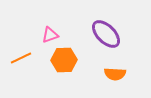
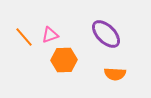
orange line: moved 3 px right, 21 px up; rotated 75 degrees clockwise
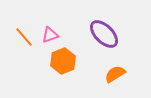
purple ellipse: moved 2 px left
orange hexagon: moved 1 px left, 1 px down; rotated 20 degrees counterclockwise
orange semicircle: rotated 145 degrees clockwise
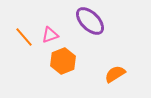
purple ellipse: moved 14 px left, 13 px up
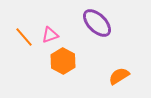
purple ellipse: moved 7 px right, 2 px down
orange hexagon: rotated 10 degrees counterclockwise
orange semicircle: moved 4 px right, 2 px down
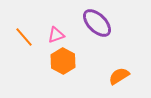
pink triangle: moved 6 px right
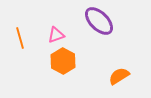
purple ellipse: moved 2 px right, 2 px up
orange line: moved 4 px left, 1 px down; rotated 25 degrees clockwise
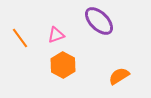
orange line: rotated 20 degrees counterclockwise
orange hexagon: moved 4 px down
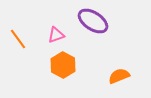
purple ellipse: moved 6 px left; rotated 12 degrees counterclockwise
orange line: moved 2 px left, 1 px down
orange semicircle: rotated 10 degrees clockwise
